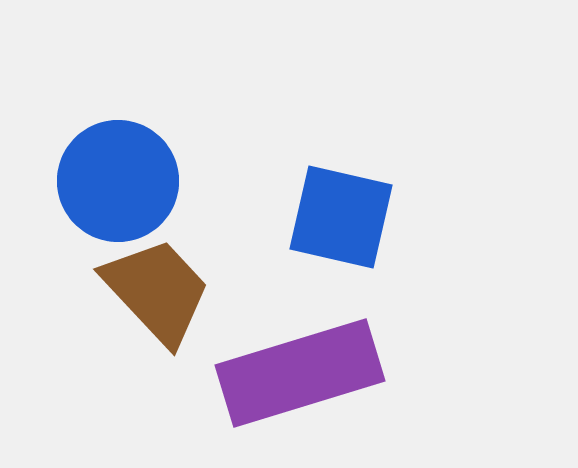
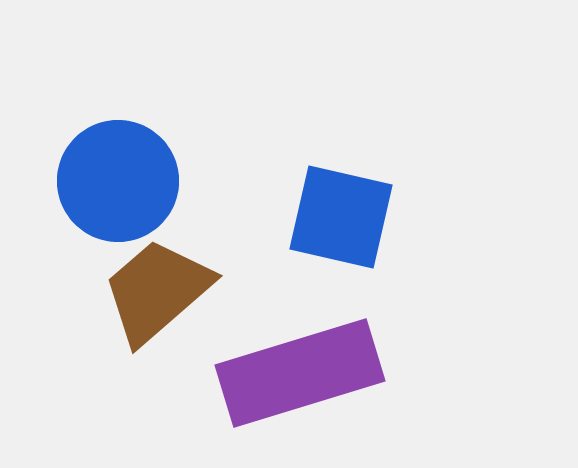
brown trapezoid: rotated 88 degrees counterclockwise
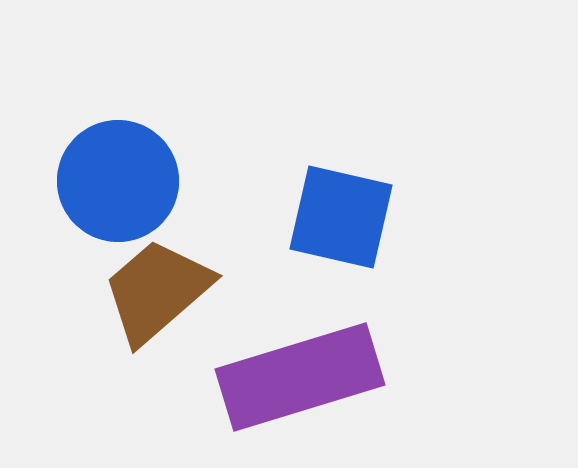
purple rectangle: moved 4 px down
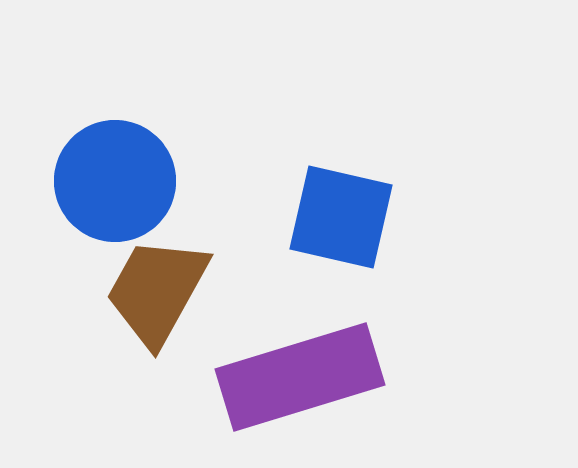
blue circle: moved 3 px left
brown trapezoid: rotated 20 degrees counterclockwise
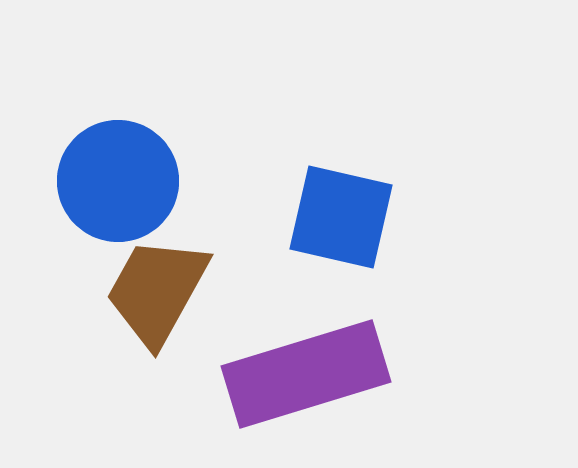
blue circle: moved 3 px right
purple rectangle: moved 6 px right, 3 px up
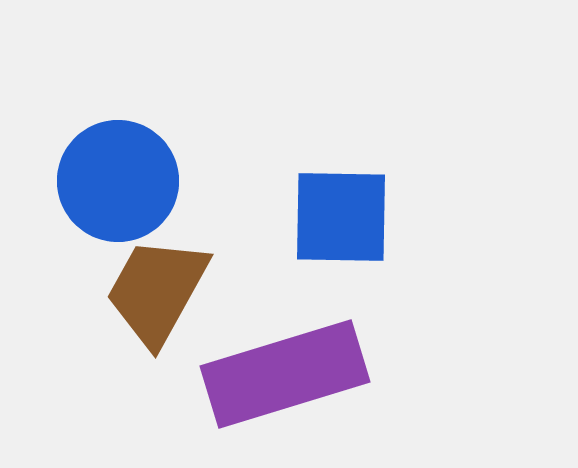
blue square: rotated 12 degrees counterclockwise
purple rectangle: moved 21 px left
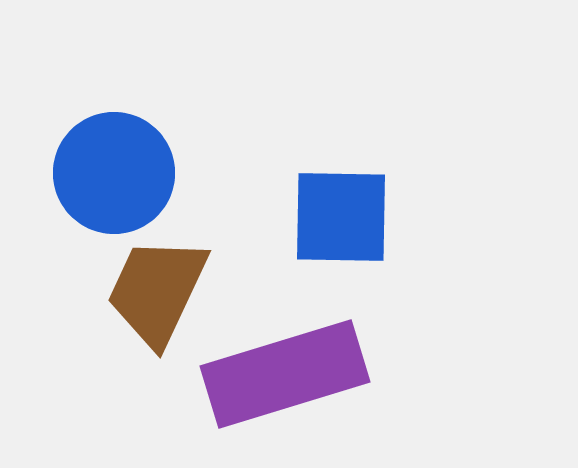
blue circle: moved 4 px left, 8 px up
brown trapezoid: rotated 4 degrees counterclockwise
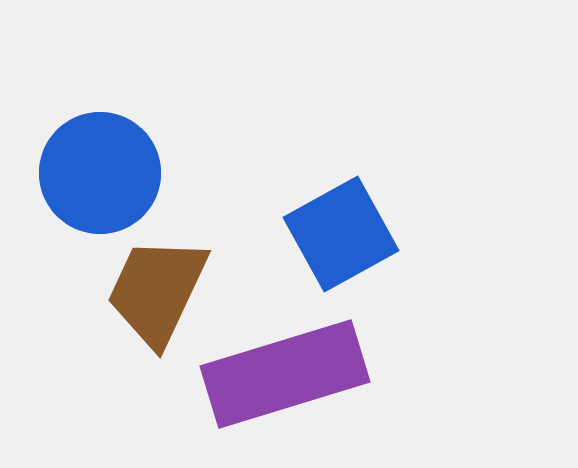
blue circle: moved 14 px left
blue square: moved 17 px down; rotated 30 degrees counterclockwise
